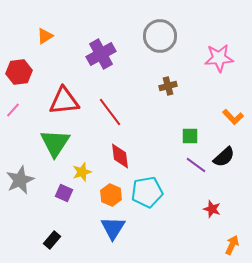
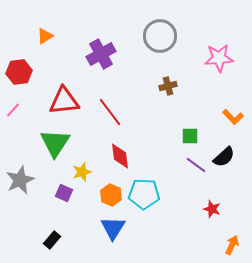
cyan pentagon: moved 3 px left, 2 px down; rotated 12 degrees clockwise
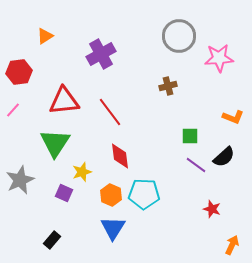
gray circle: moved 19 px right
orange L-shape: rotated 25 degrees counterclockwise
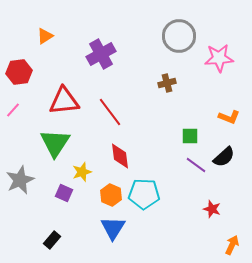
brown cross: moved 1 px left, 3 px up
orange L-shape: moved 4 px left
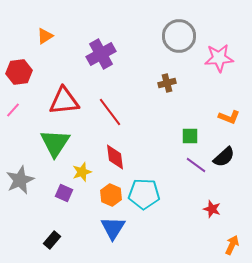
red diamond: moved 5 px left, 1 px down
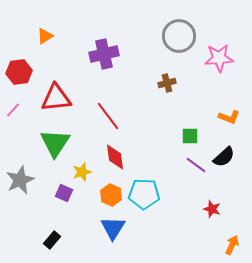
purple cross: moved 3 px right; rotated 16 degrees clockwise
red triangle: moved 8 px left, 3 px up
red line: moved 2 px left, 4 px down
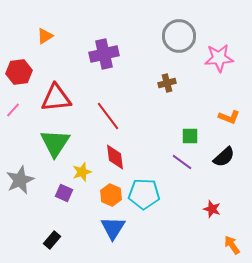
purple line: moved 14 px left, 3 px up
orange arrow: rotated 60 degrees counterclockwise
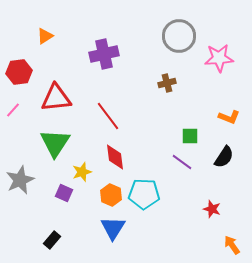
black semicircle: rotated 15 degrees counterclockwise
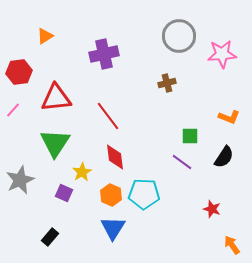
pink star: moved 3 px right, 4 px up
yellow star: rotated 12 degrees counterclockwise
black rectangle: moved 2 px left, 3 px up
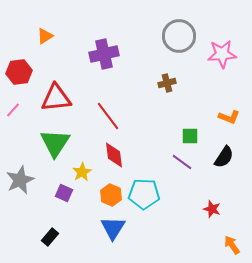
red diamond: moved 1 px left, 2 px up
